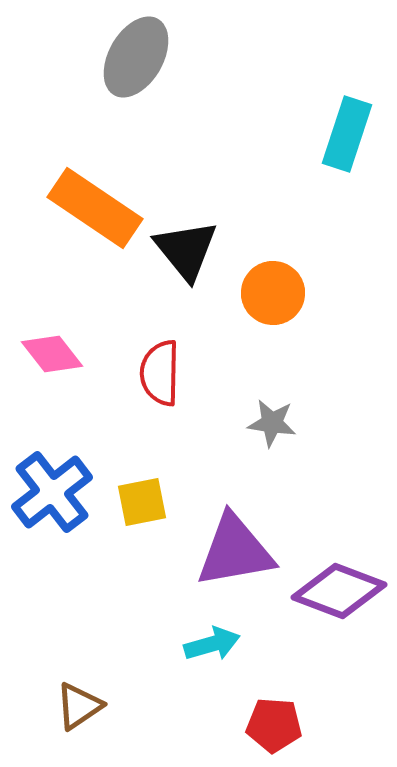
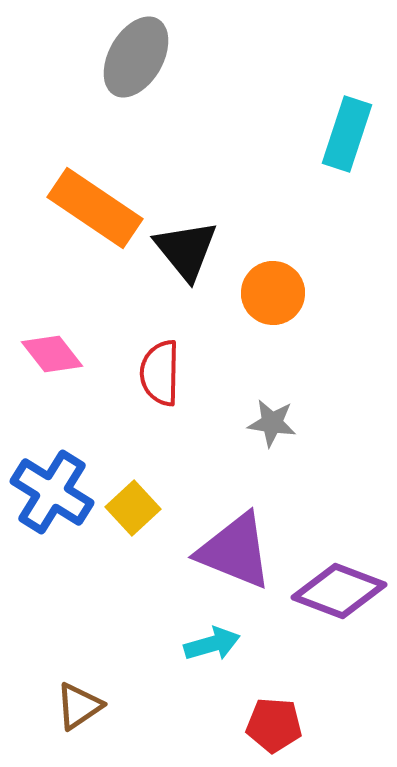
blue cross: rotated 20 degrees counterclockwise
yellow square: moved 9 px left, 6 px down; rotated 32 degrees counterclockwise
purple triangle: rotated 32 degrees clockwise
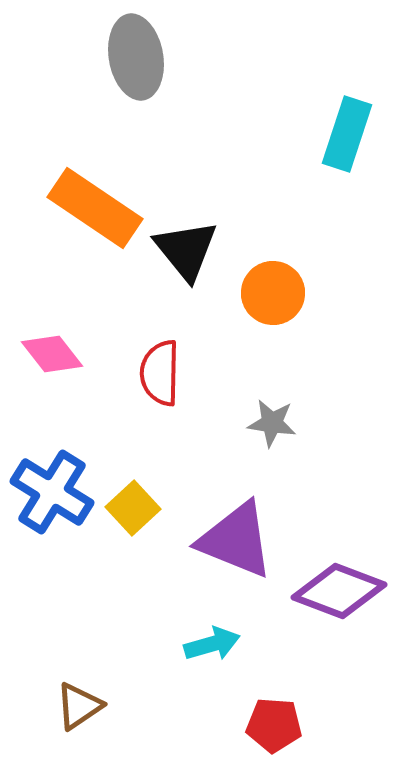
gray ellipse: rotated 40 degrees counterclockwise
purple triangle: moved 1 px right, 11 px up
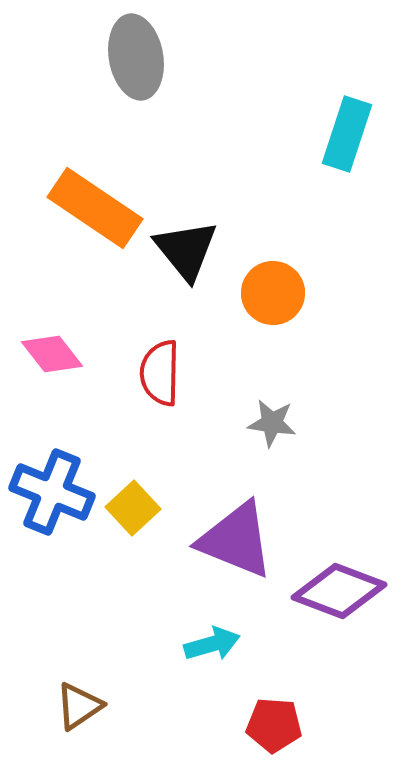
blue cross: rotated 10 degrees counterclockwise
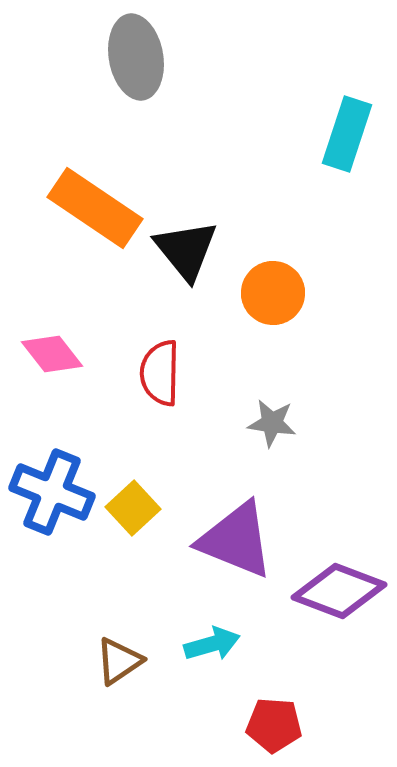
brown triangle: moved 40 px right, 45 px up
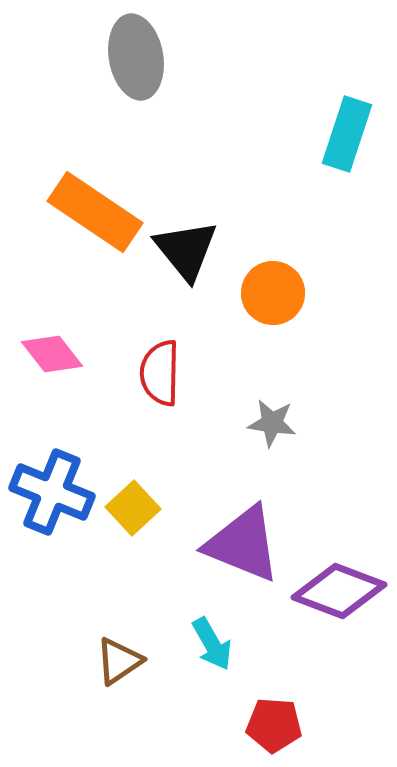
orange rectangle: moved 4 px down
purple triangle: moved 7 px right, 4 px down
cyan arrow: rotated 76 degrees clockwise
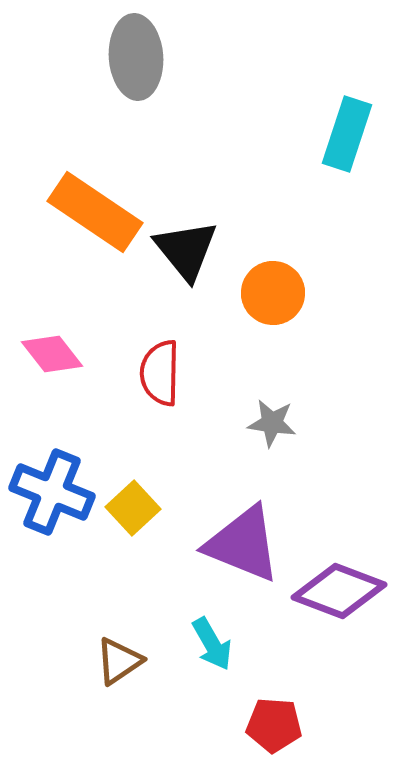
gray ellipse: rotated 6 degrees clockwise
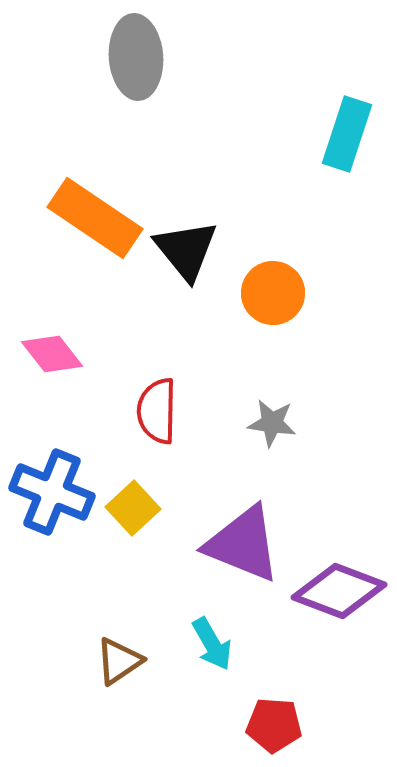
orange rectangle: moved 6 px down
red semicircle: moved 3 px left, 38 px down
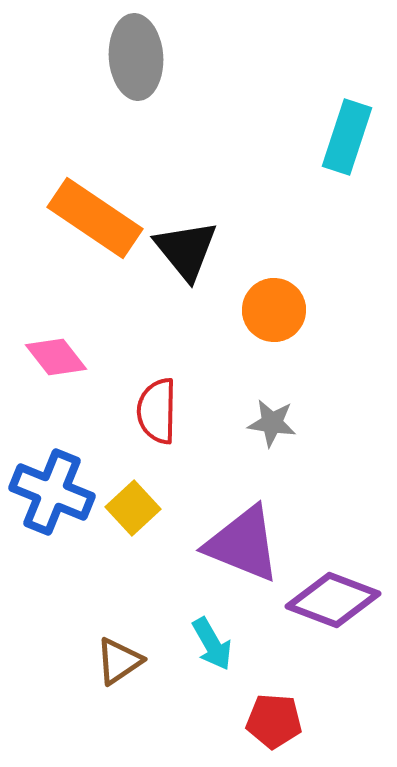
cyan rectangle: moved 3 px down
orange circle: moved 1 px right, 17 px down
pink diamond: moved 4 px right, 3 px down
purple diamond: moved 6 px left, 9 px down
red pentagon: moved 4 px up
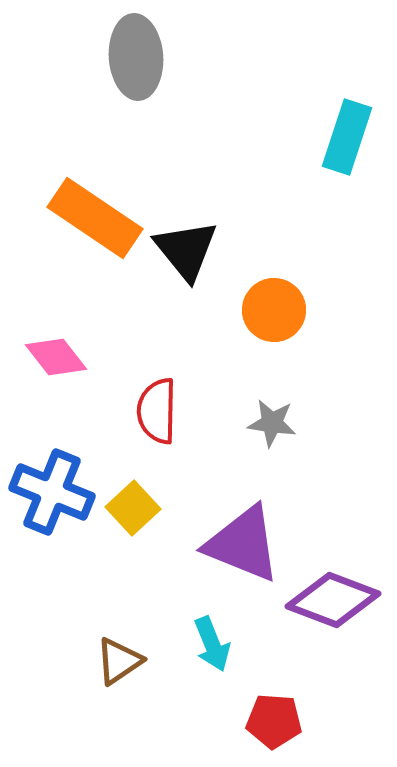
cyan arrow: rotated 8 degrees clockwise
